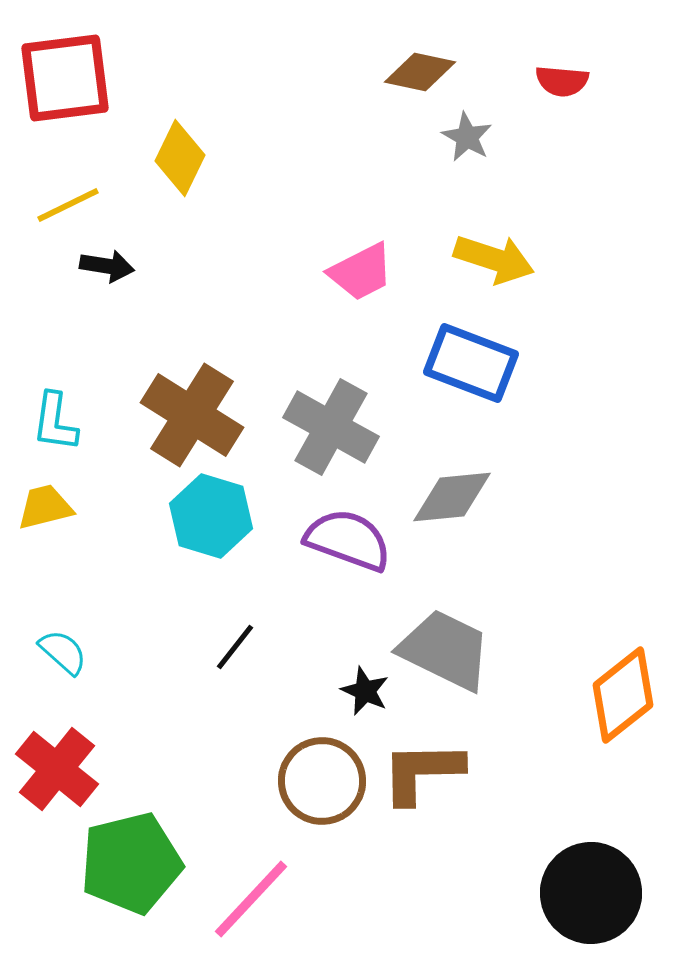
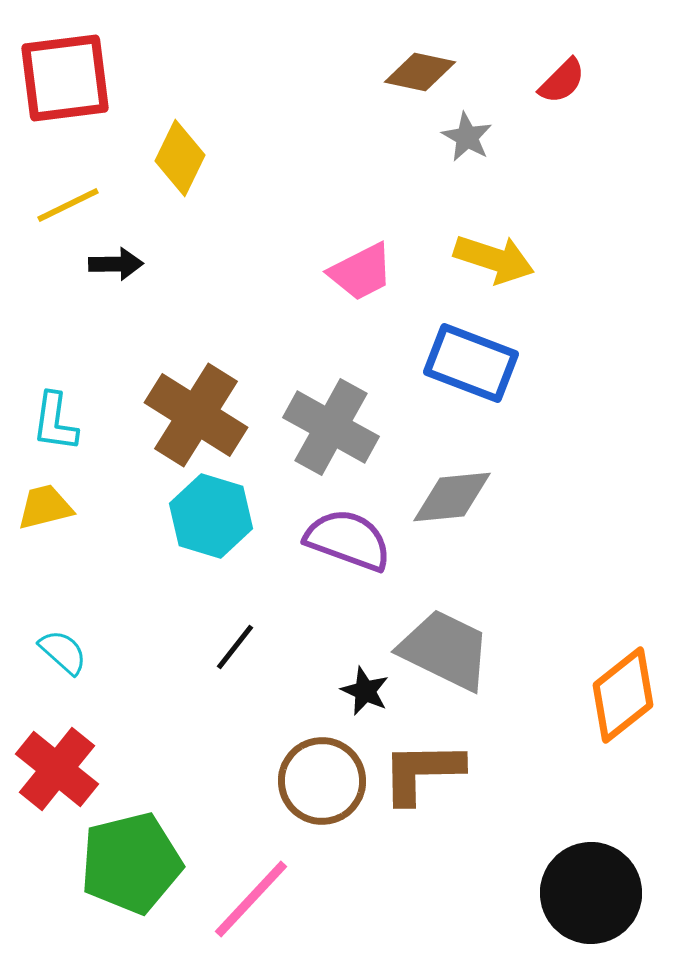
red semicircle: rotated 50 degrees counterclockwise
black arrow: moved 9 px right, 2 px up; rotated 10 degrees counterclockwise
brown cross: moved 4 px right
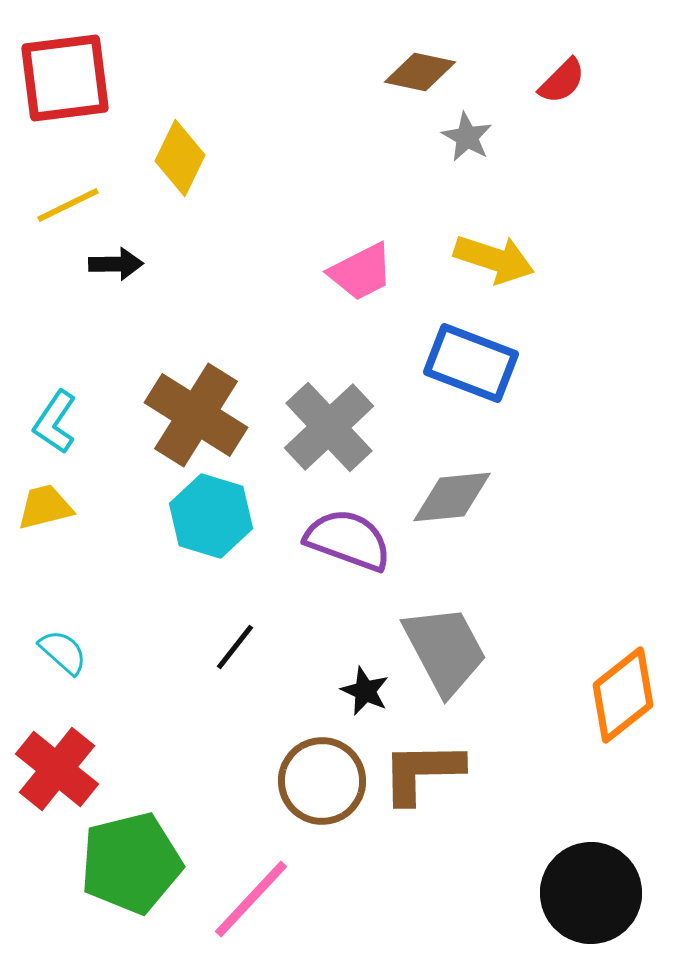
cyan L-shape: rotated 26 degrees clockwise
gray cross: moved 2 px left; rotated 18 degrees clockwise
gray trapezoid: rotated 36 degrees clockwise
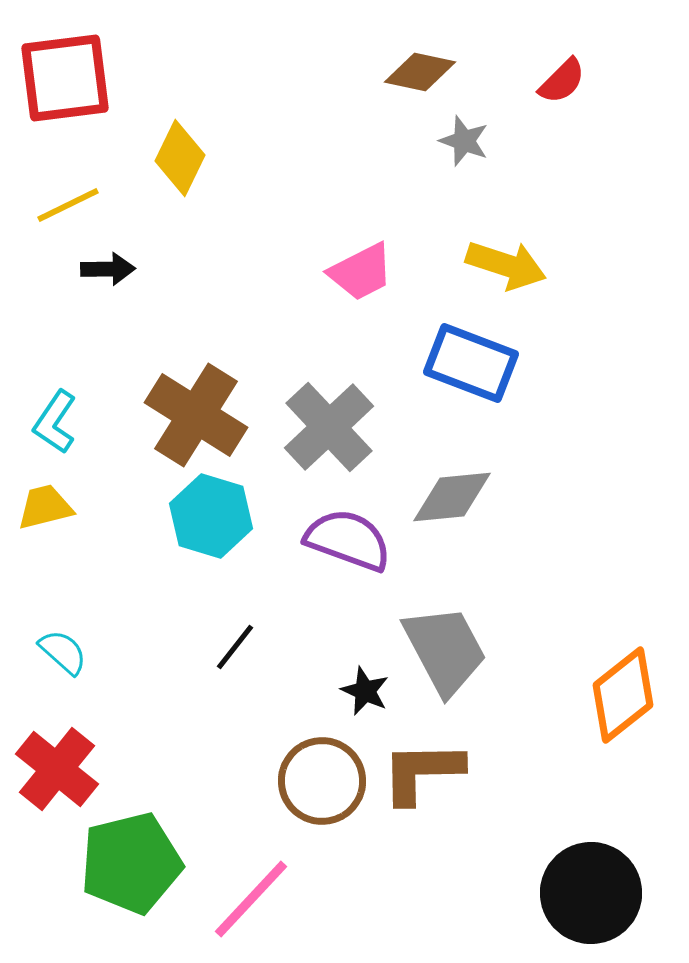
gray star: moved 3 px left, 4 px down; rotated 9 degrees counterclockwise
yellow arrow: moved 12 px right, 6 px down
black arrow: moved 8 px left, 5 px down
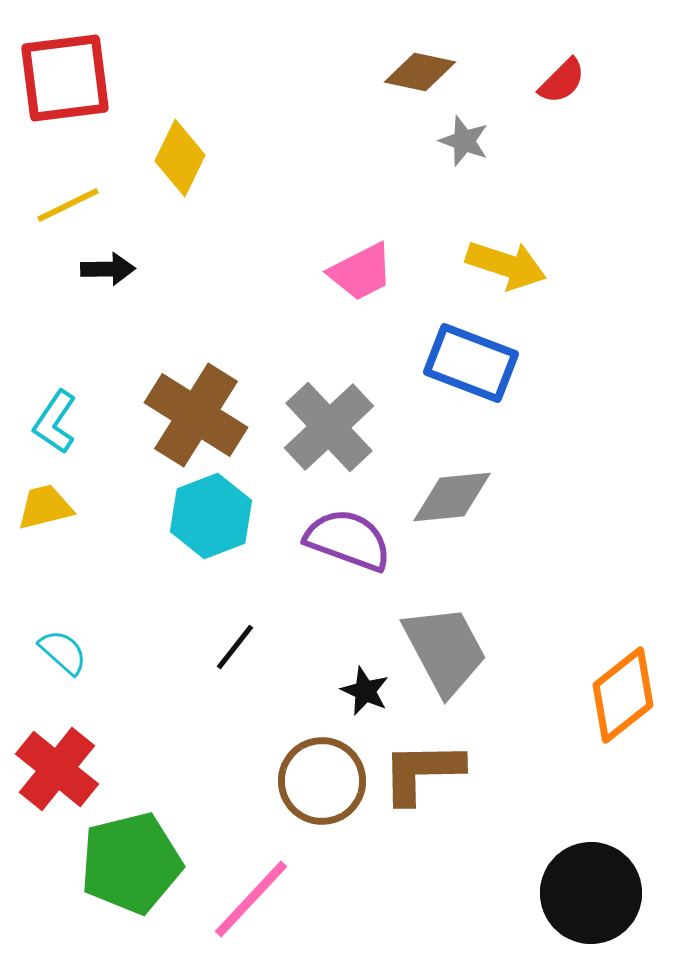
cyan hexagon: rotated 22 degrees clockwise
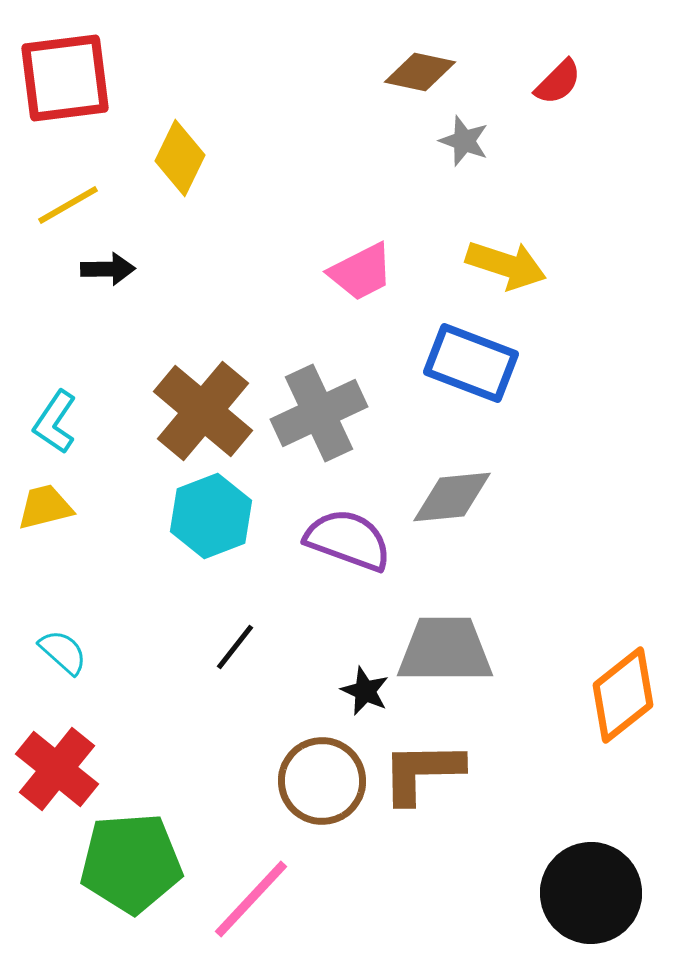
red semicircle: moved 4 px left, 1 px down
yellow line: rotated 4 degrees counterclockwise
brown cross: moved 7 px right, 4 px up; rotated 8 degrees clockwise
gray cross: moved 10 px left, 14 px up; rotated 18 degrees clockwise
gray trapezoid: rotated 62 degrees counterclockwise
green pentagon: rotated 10 degrees clockwise
